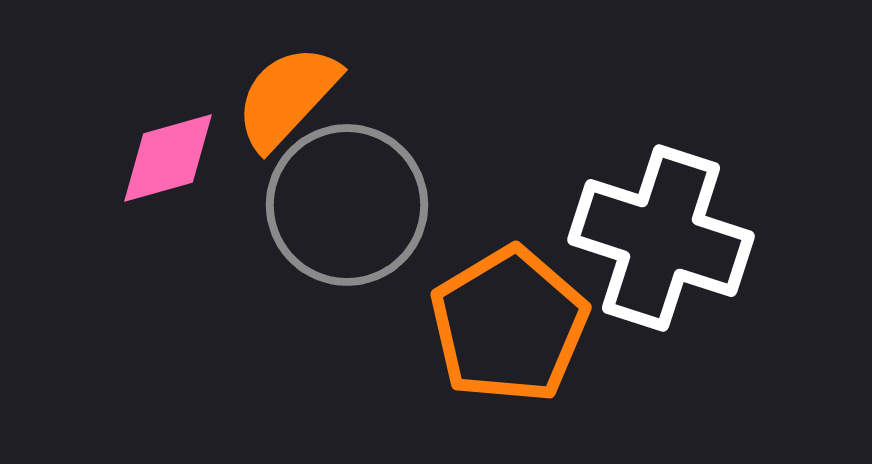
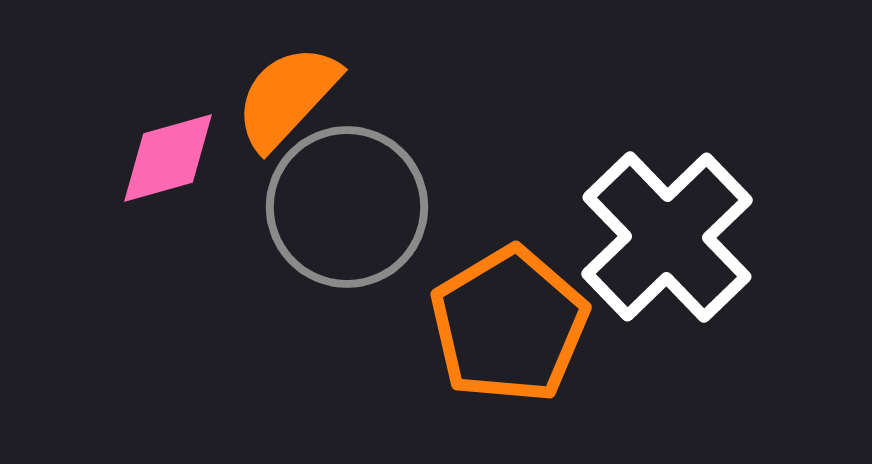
gray circle: moved 2 px down
white cross: moved 6 px right, 1 px up; rotated 28 degrees clockwise
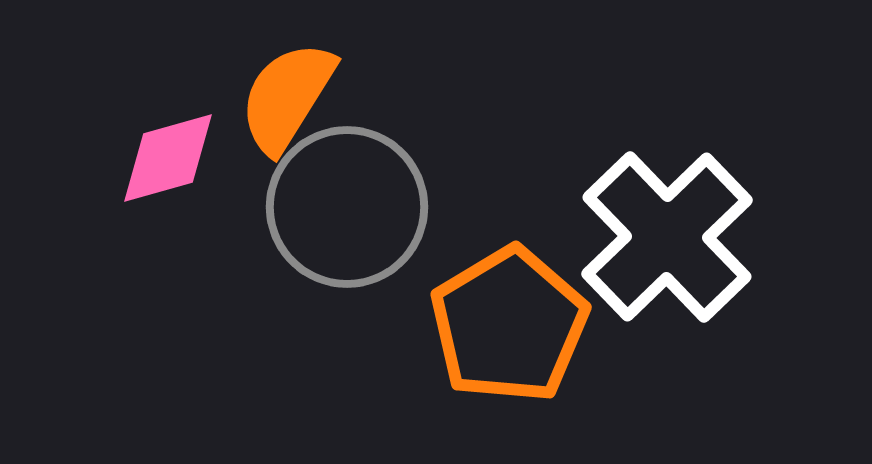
orange semicircle: rotated 11 degrees counterclockwise
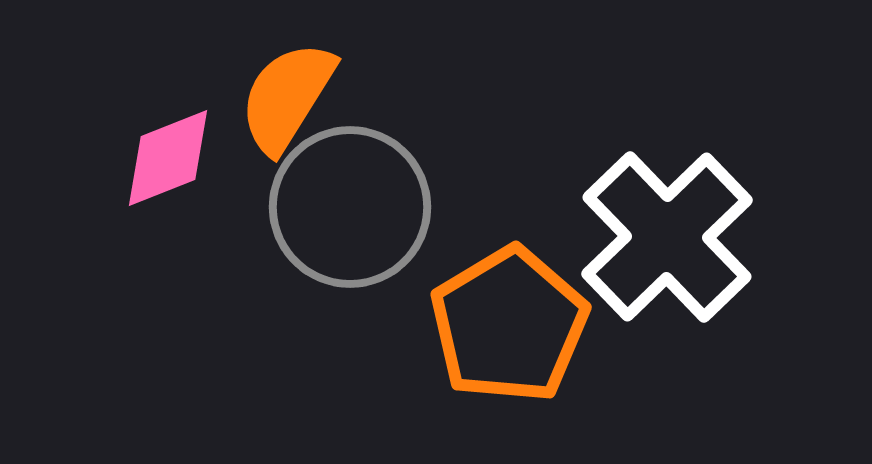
pink diamond: rotated 6 degrees counterclockwise
gray circle: moved 3 px right
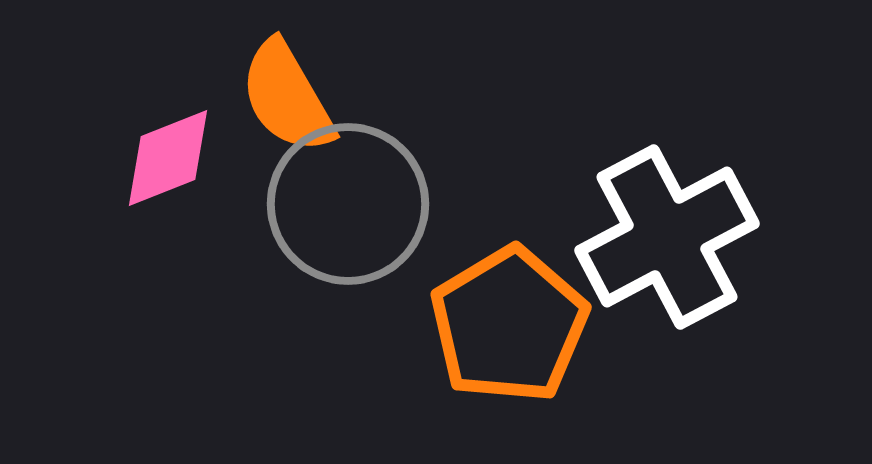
orange semicircle: rotated 62 degrees counterclockwise
gray circle: moved 2 px left, 3 px up
white cross: rotated 16 degrees clockwise
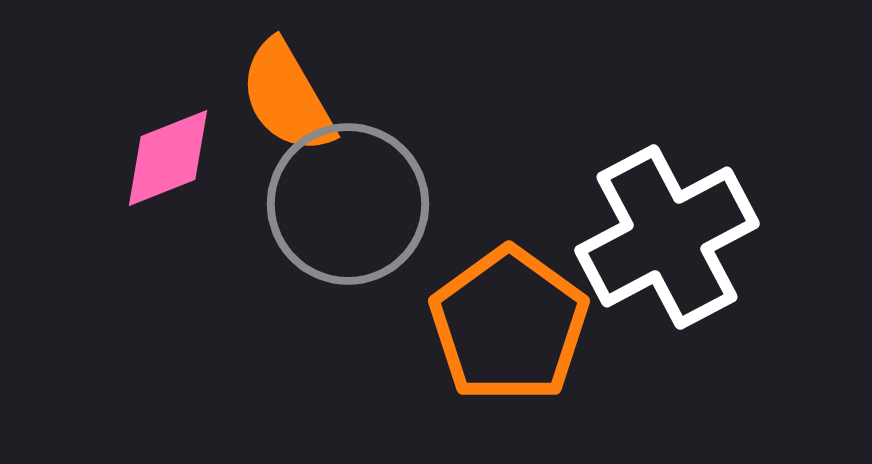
orange pentagon: rotated 5 degrees counterclockwise
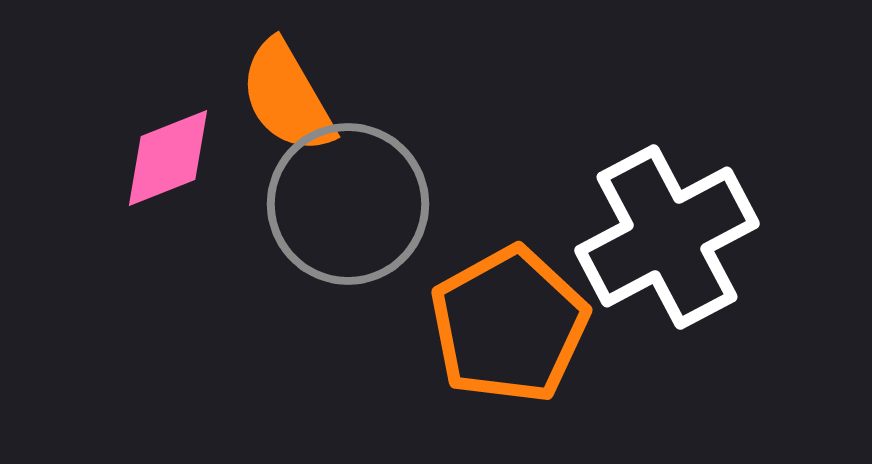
orange pentagon: rotated 7 degrees clockwise
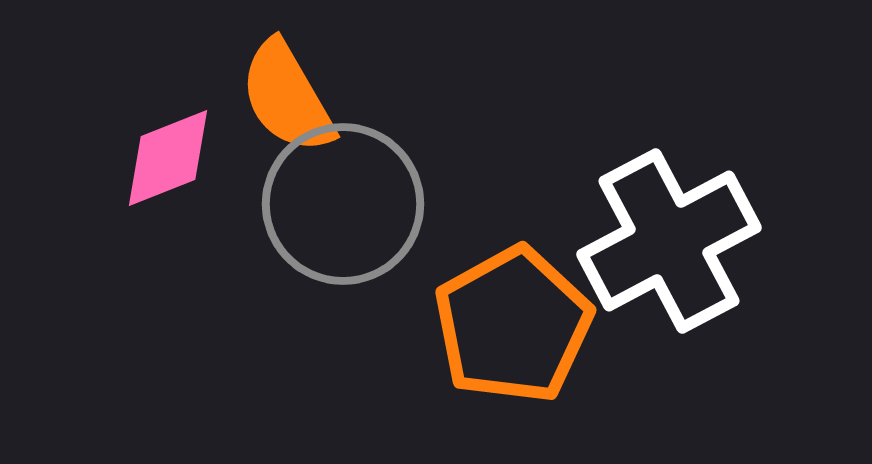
gray circle: moved 5 px left
white cross: moved 2 px right, 4 px down
orange pentagon: moved 4 px right
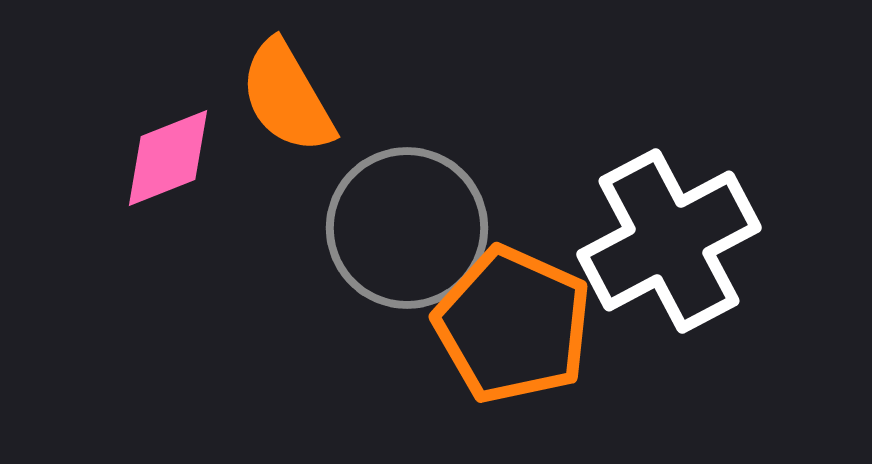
gray circle: moved 64 px right, 24 px down
orange pentagon: rotated 19 degrees counterclockwise
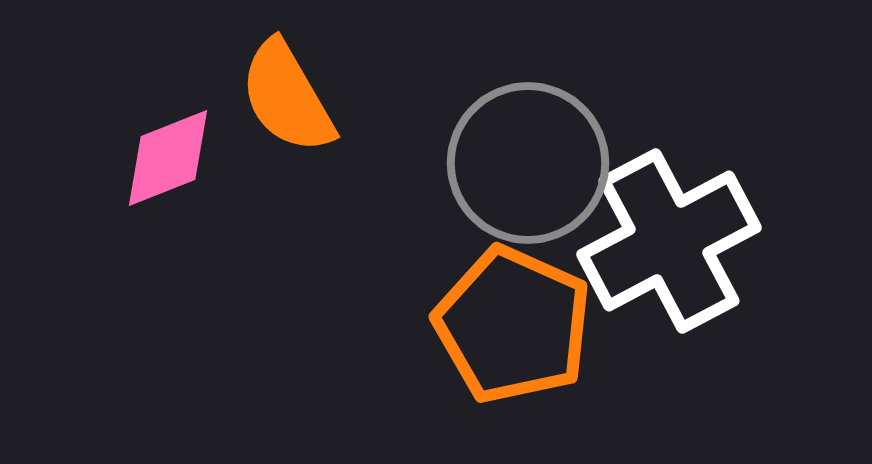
gray circle: moved 121 px right, 65 px up
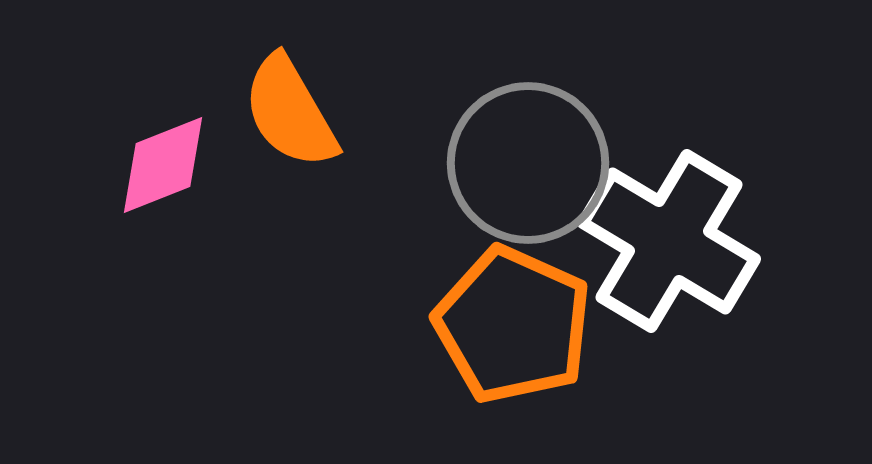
orange semicircle: moved 3 px right, 15 px down
pink diamond: moved 5 px left, 7 px down
white cross: rotated 31 degrees counterclockwise
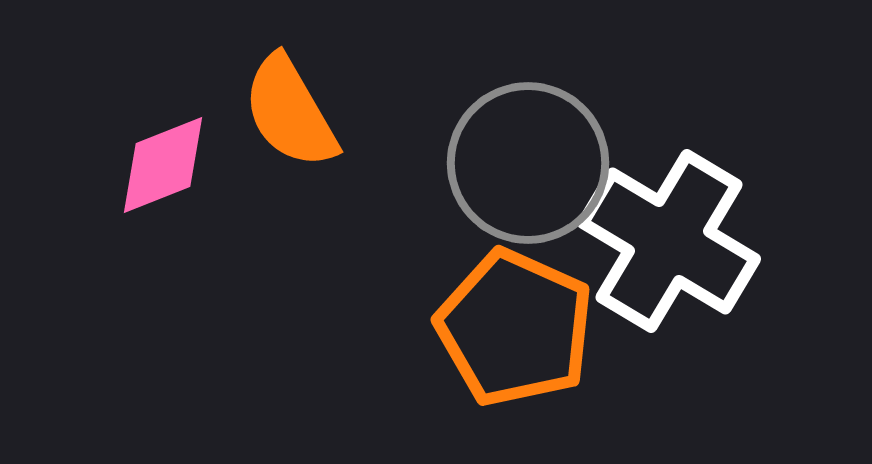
orange pentagon: moved 2 px right, 3 px down
